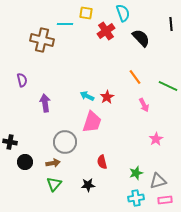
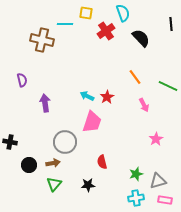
black circle: moved 4 px right, 3 px down
green star: moved 1 px down
pink rectangle: rotated 16 degrees clockwise
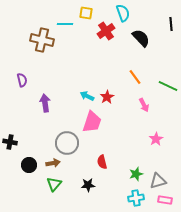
gray circle: moved 2 px right, 1 px down
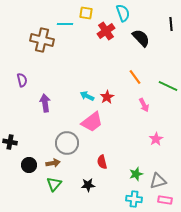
pink trapezoid: rotated 35 degrees clockwise
cyan cross: moved 2 px left, 1 px down; rotated 14 degrees clockwise
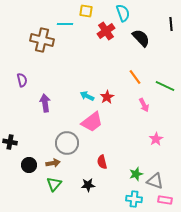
yellow square: moved 2 px up
green line: moved 3 px left
gray triangle: moved 3 px left; rotated 36 degrees clockwise
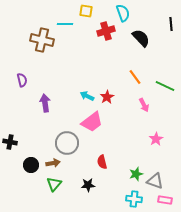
red cross: rotated 18 degrees clockwise
black circle: moved 2 px right
